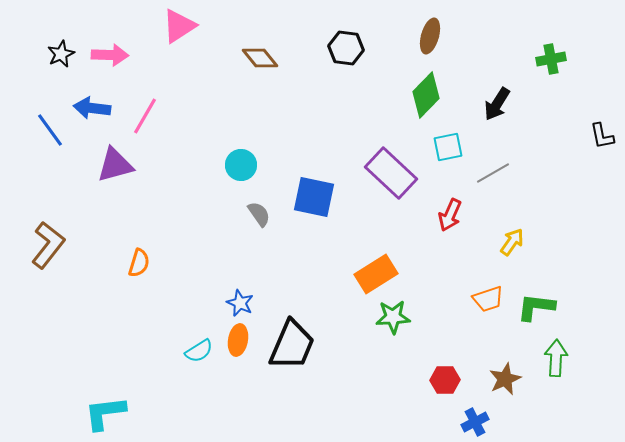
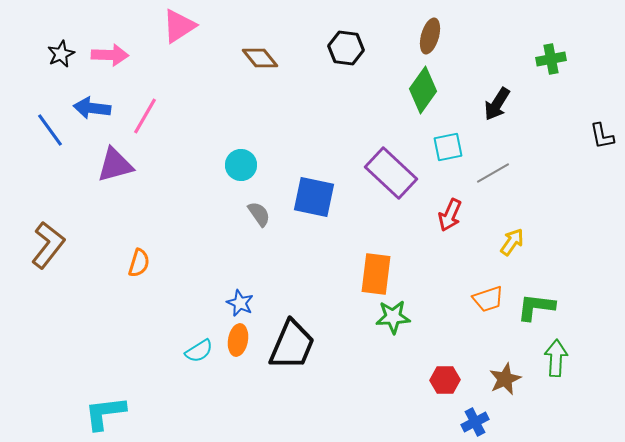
green diamond: moved 3 px left, 5 px up; rotated 9 degrees counterclockwise
orange rectangle: rotated 51 degrees counterclockwise
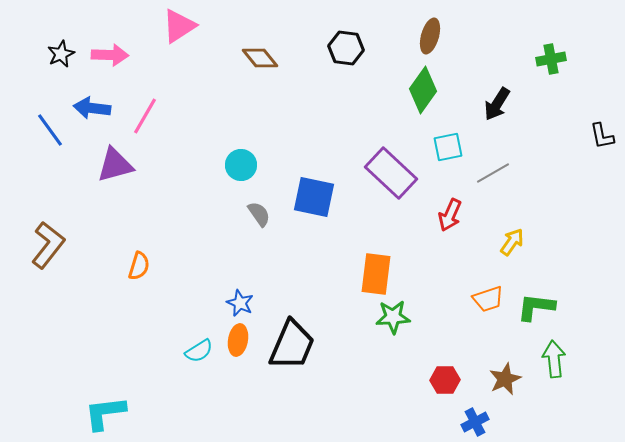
orange semicircle: moved 3 px down
green arrow: moved 2 px left, 1 px down; rotated 9 degrees counterclockwise
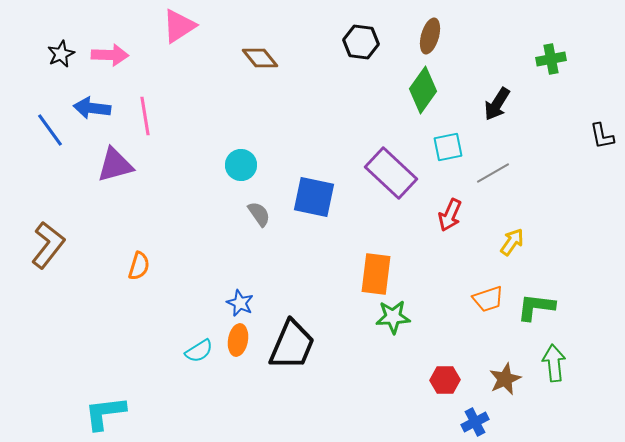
black hexagon: moved 15 px right, 6 px up
pink line: rotated 39 degrees counterclockwise
green arrow: moved 4 px down
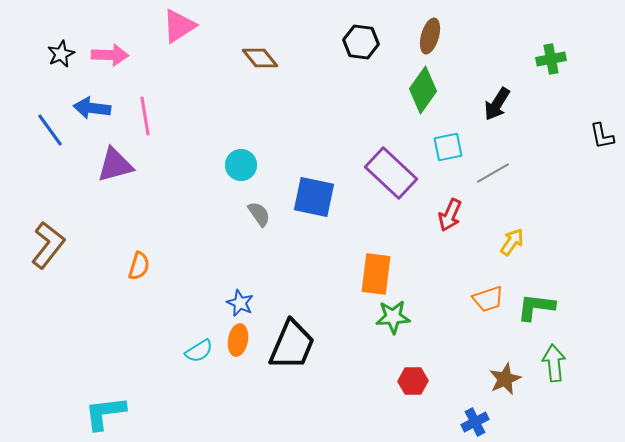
red hexagon: moved 32 px left, 1 px down
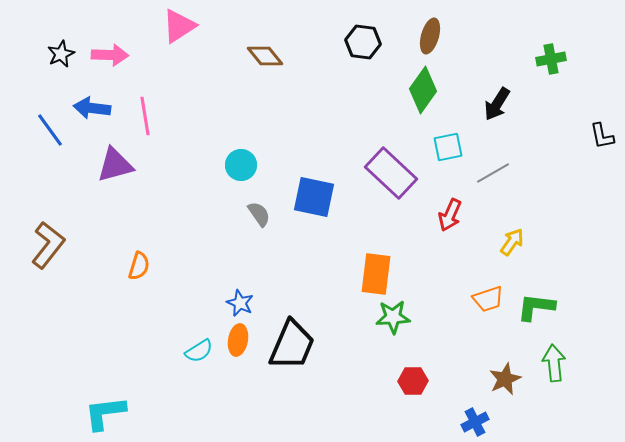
black hexagon: moved 2 px right
brown diamond: moved 5 px right, 2 px up
